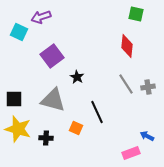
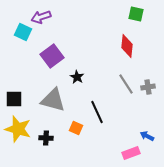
cyan square: moved 4 px right
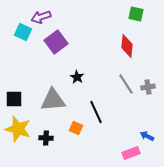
purple square: moved 4 px right, 14 px up
gray triangle: rotated 20 degrees counterclockwise
black line: moved 1 px left
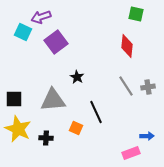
gray line: moved 2 px down
yellow star: rotated 8 degrees clockwise
blue arrow: rotated 152 degrees clockwise
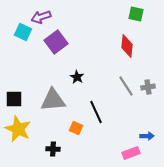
black cross: moved 7 px right, 11 px down
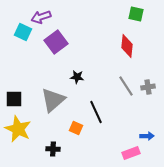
black star: rotated 24 degrees counterclockwise
gray triangle: rotated 36 degrees counterclockwise
